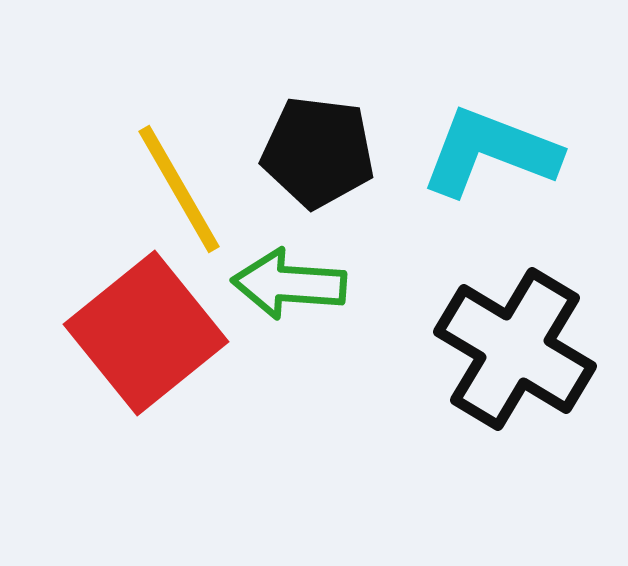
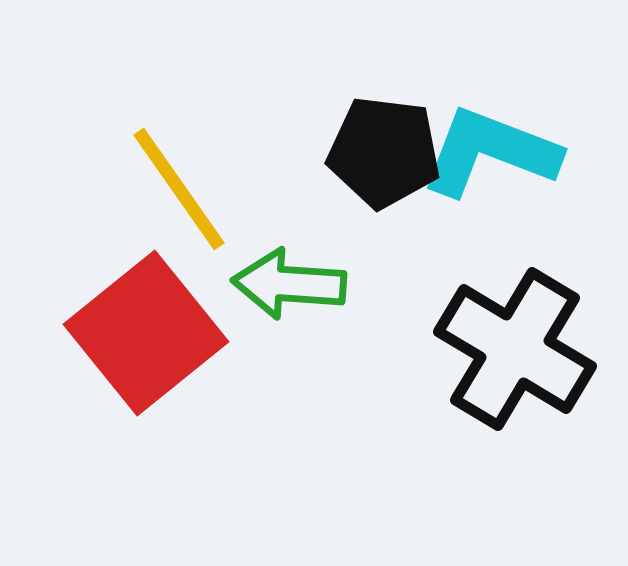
black pentagon: moved 66 px right
yellow line: rotated 5 degrees counterclockwise
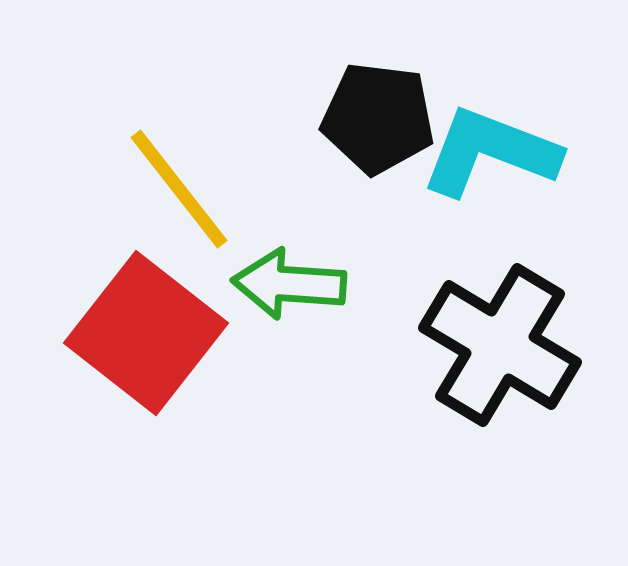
black pentagon: moved 6 px left, 34 px up
yellow line: rotated 3 degrees counterclockwise
red square: rotated 13 degrees counterclockwise
black cross: moved 15 px left, 4 px up
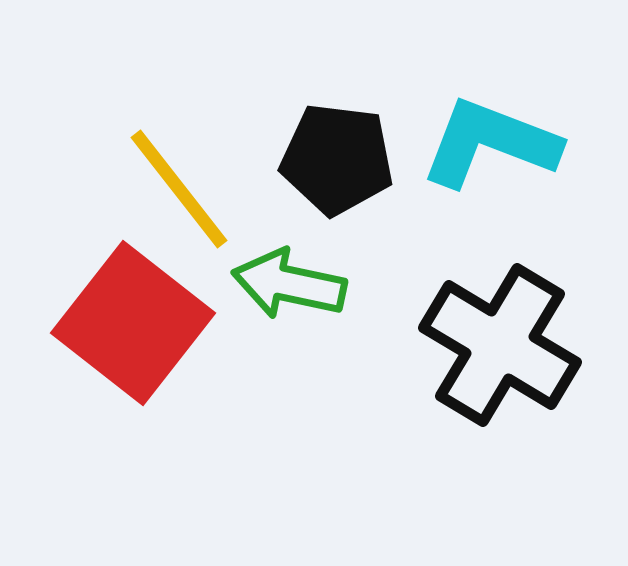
black pentagon: moved 41 px left, 41 px down
cyan L-shape: moved 9 px up
green arrow: rotated 8 degrees clockwise
red square: moved 13 px left, 10 px up
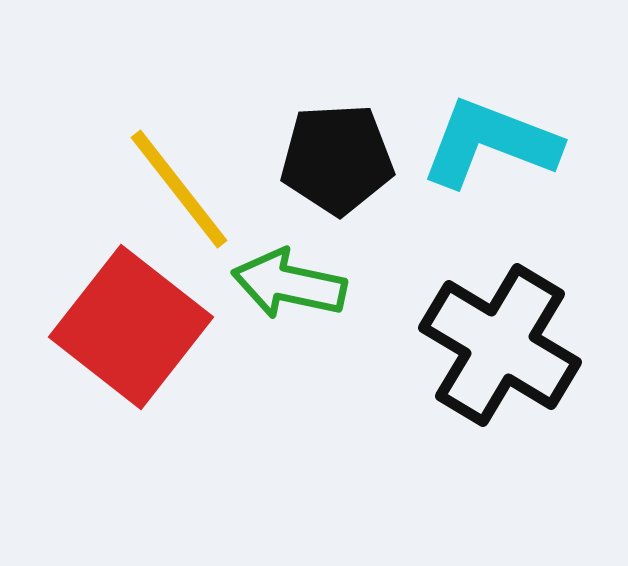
black pentagon: rotated 10 degrees counterclockwise
red square: moved 2 px left, 4 px down
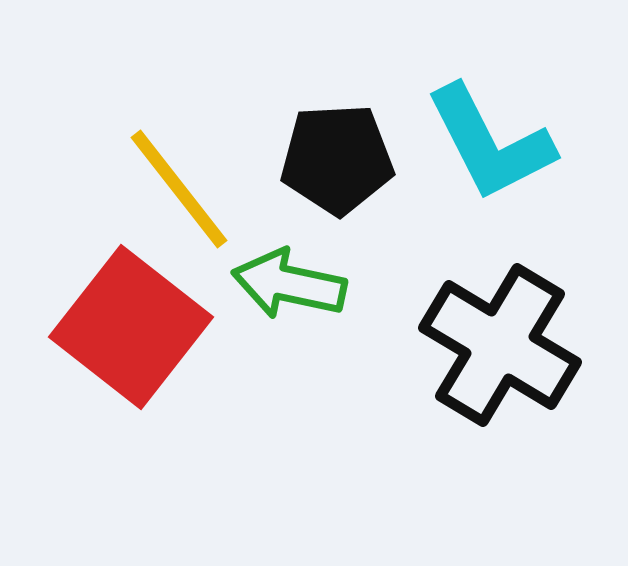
cyan L-shape: rotated 138 degrees counterclockwise
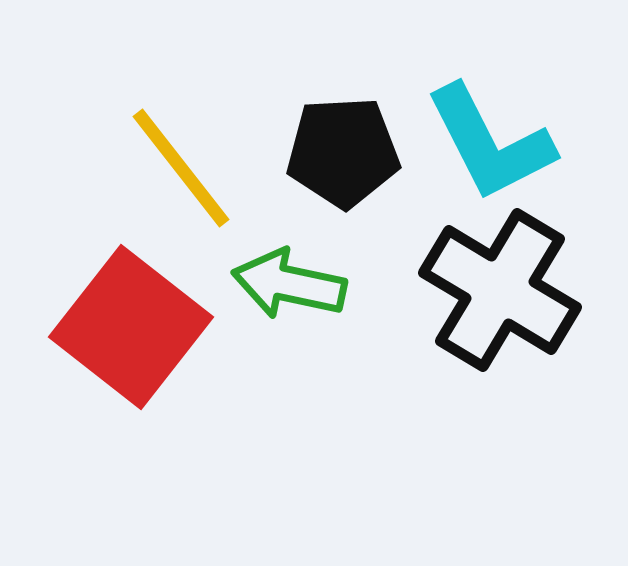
black pentagon: moved 6 px right, 7 px up
yellow line: moved 2 px right, 21 px up
black cross: moved 55 px up
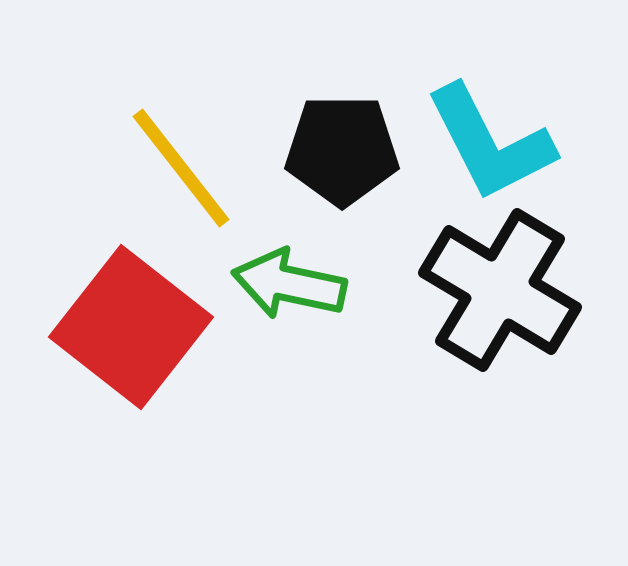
black pentagon: moved 1 px left, 2 px up; rotated 3 degrees clockwise
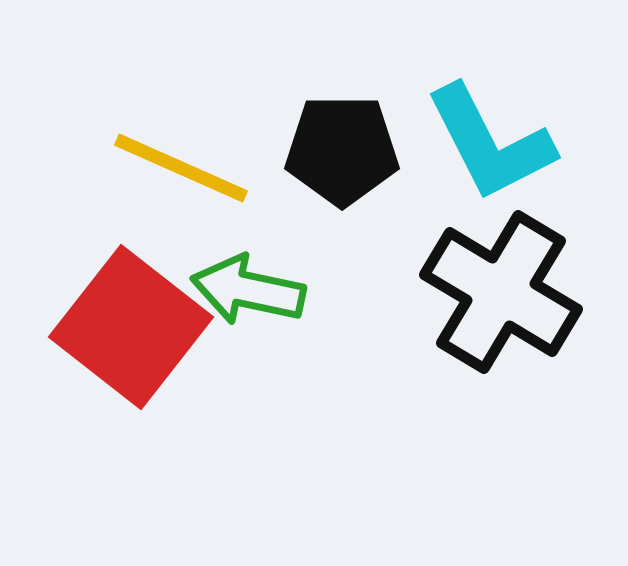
yellow line: rotated 28 degrees counterclockwise
green arrow: moved 41 px left, 6 px down
black cross: moved 1 px right, 2 px down
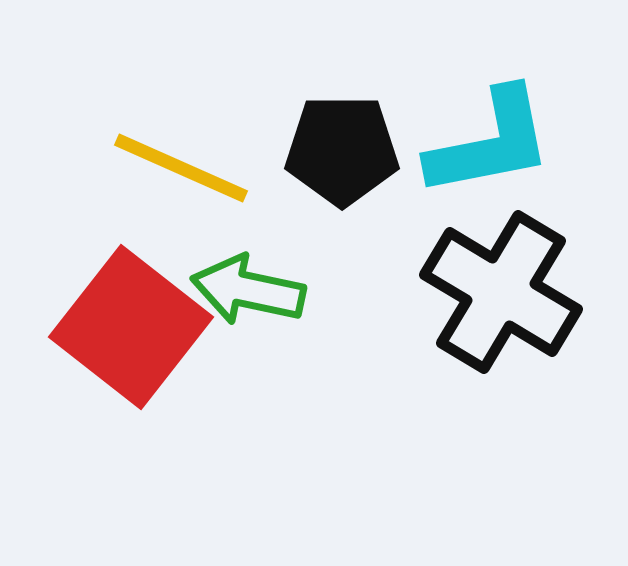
cyan L-shape: rotated 74 degrees counterclockwise
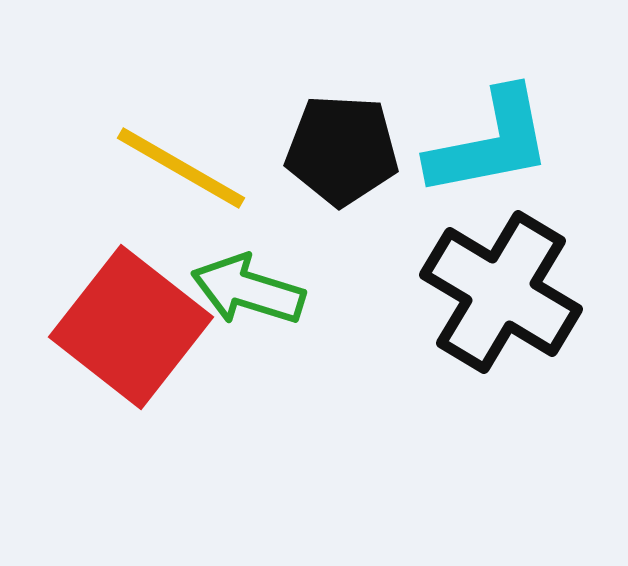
black pentagon: rotated 3 degrees clockwise
yellow line: rotated 6 degrees clockwise
green arrow: rotated 5 degrees clockwise
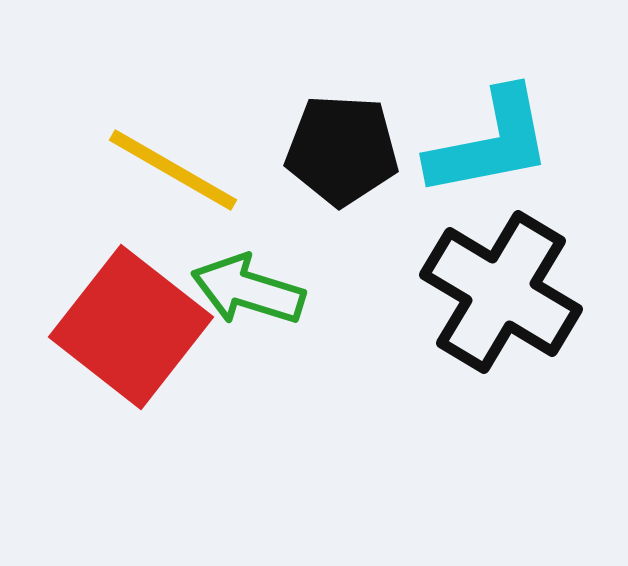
yellow line: moved 8 px left, 2 px down
